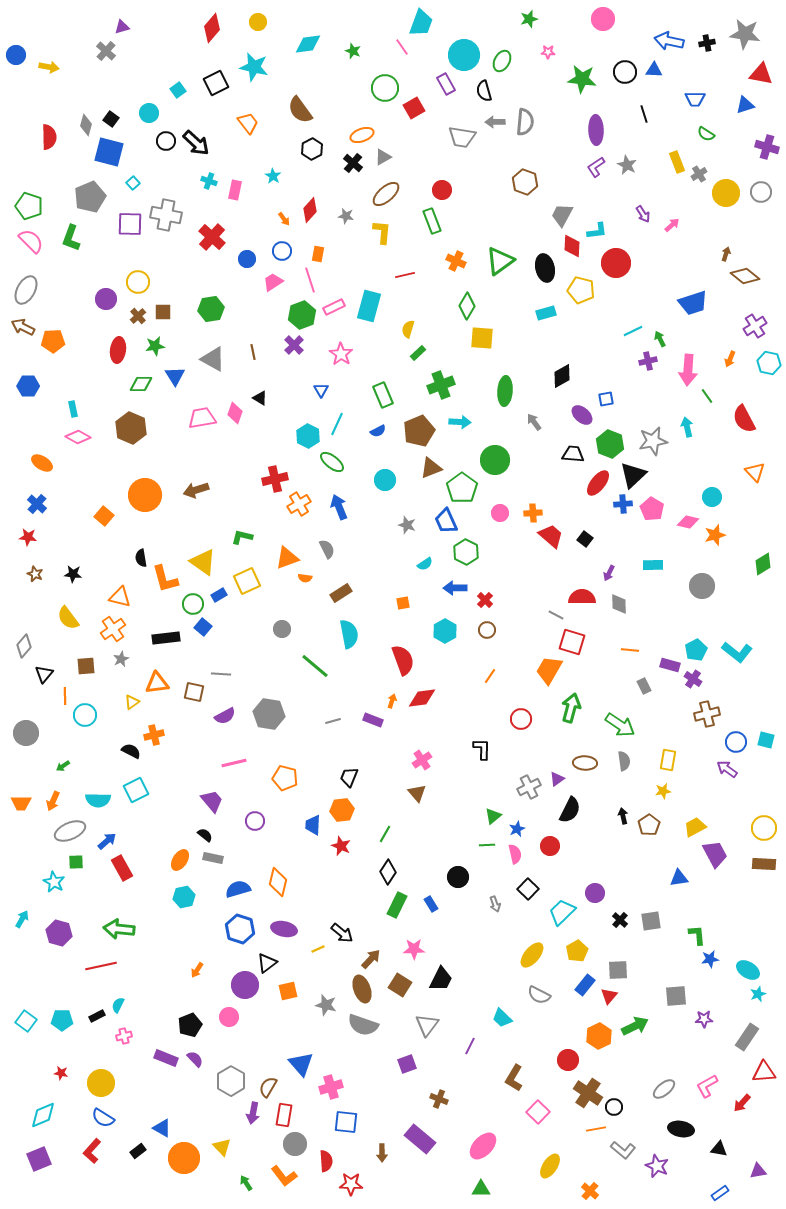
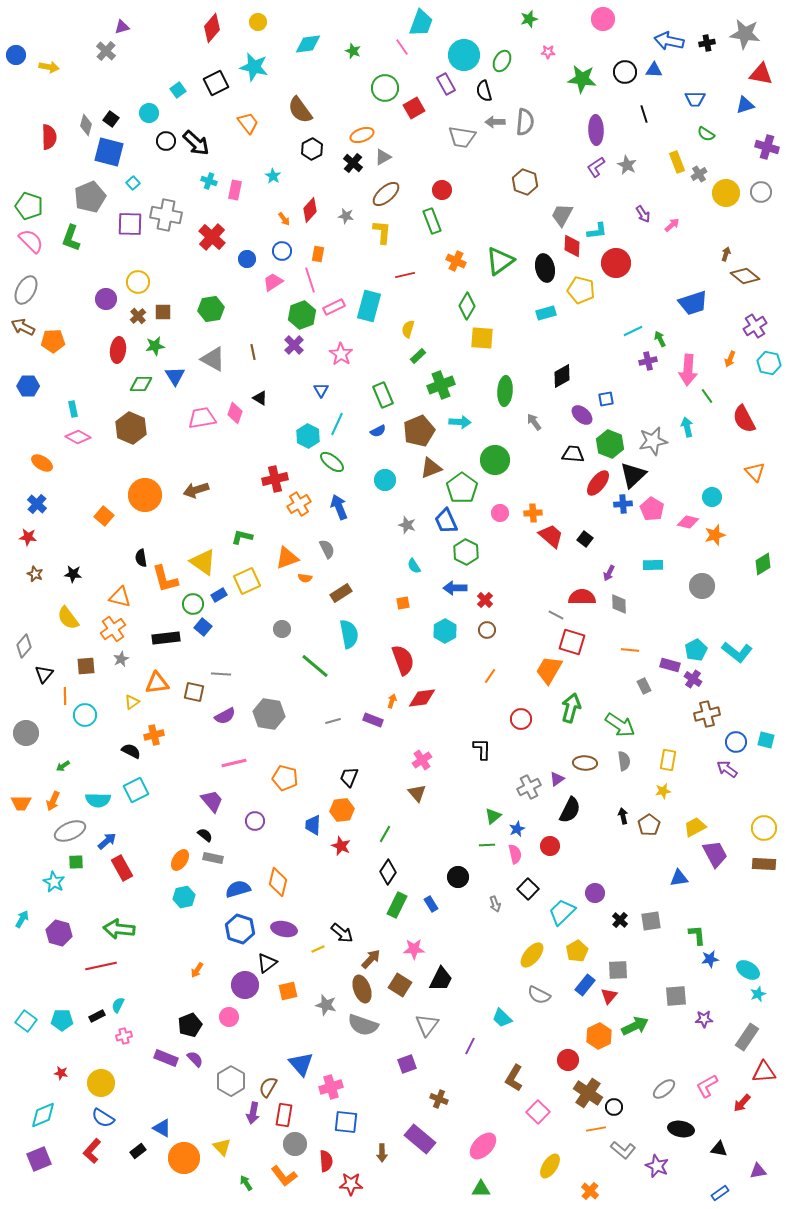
green rectangle at (418, 353): moved 3 px down
cyan semicircle at (425, 564): moved 11 px left, 2 px down; rotated 91 degrees clockwise
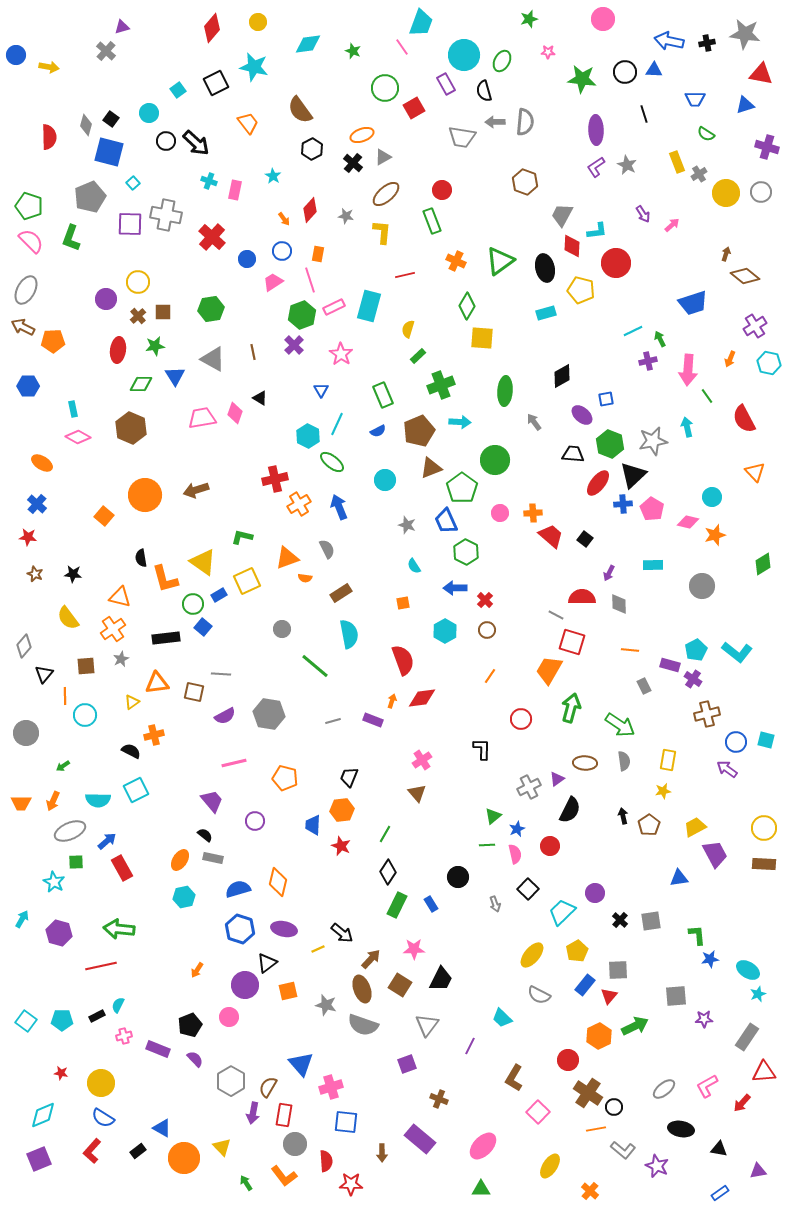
purple rectangle at (166, 1058): moved 8 px left, 9 px up
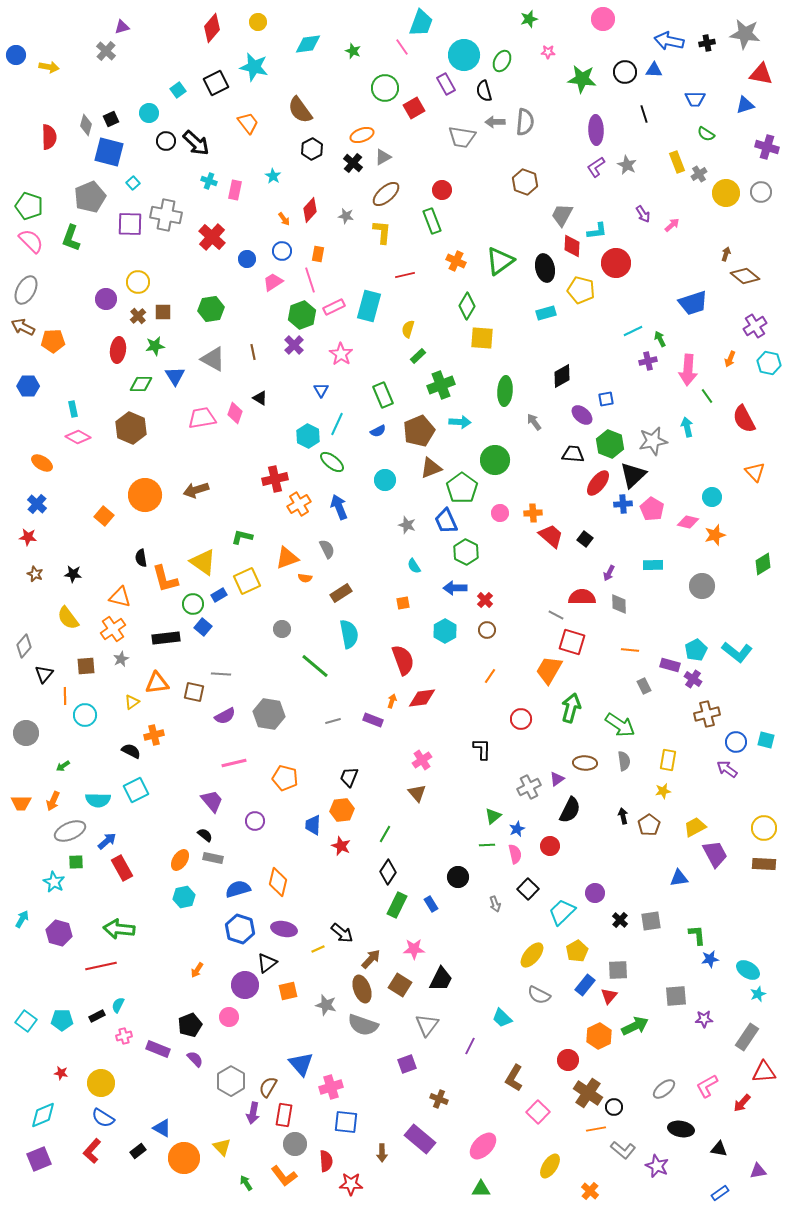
black square at (111, 119): rotated 28 degrees clockwise
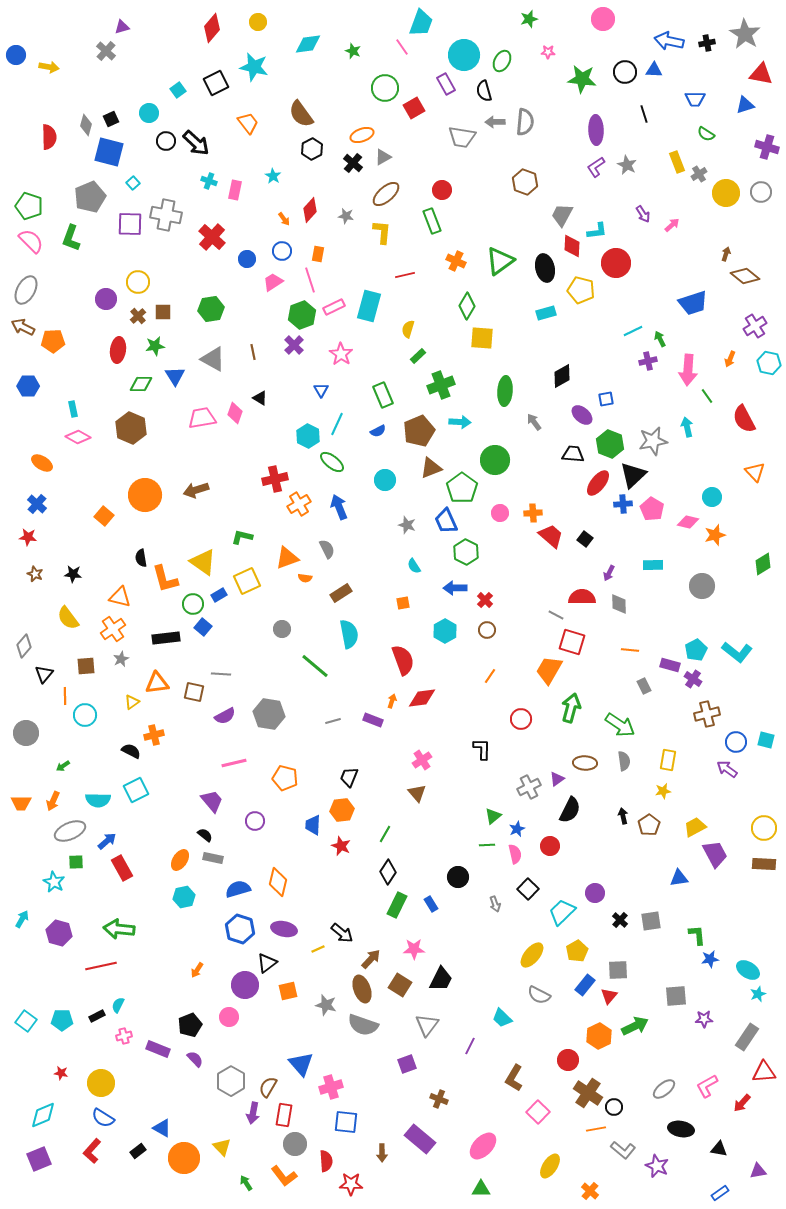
gray star at (745, 34): rotated 24 degrees clockwise
brown semicircle at (300, 110): moved 1 px right, 4 px down
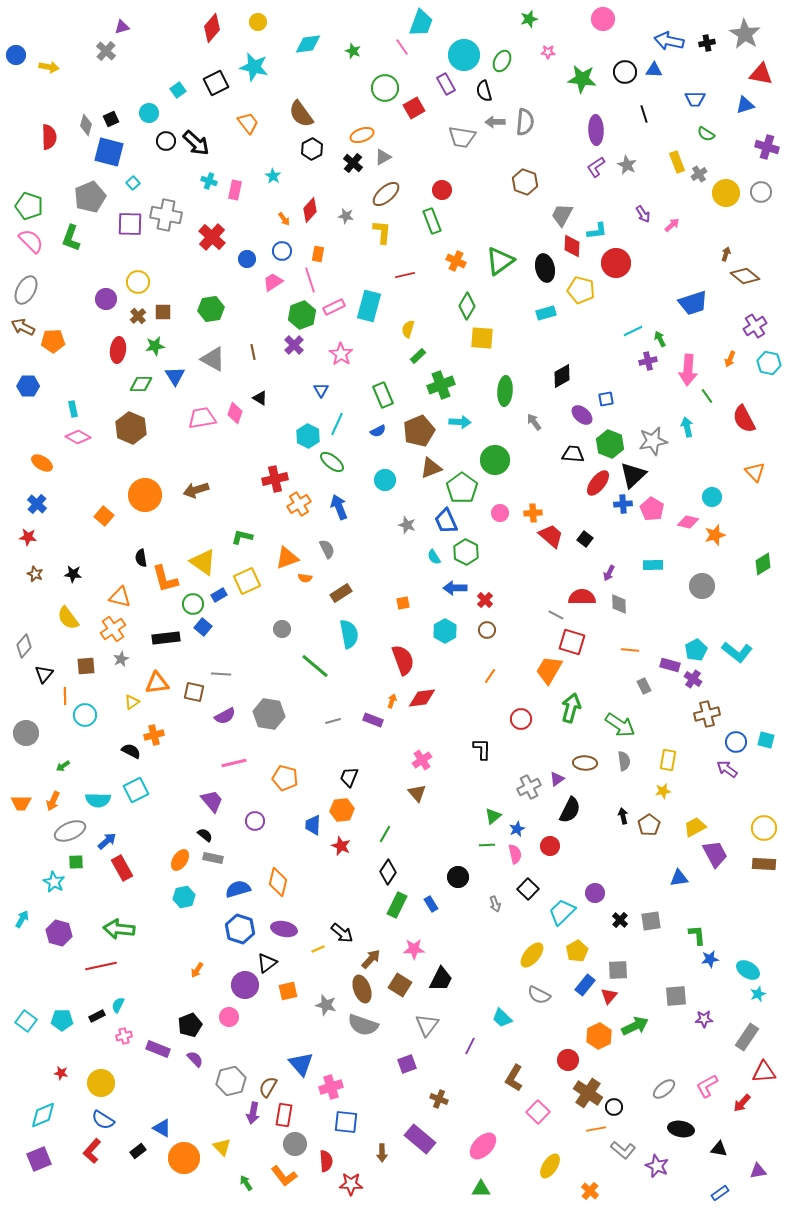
cyan semicircle at (414, 566): moved 20 px right, 9 px up
gray hexagon at (231, 1081): rotated 16 degrees clockwise
blue semicircle at (103, 1118): moved 2 px down
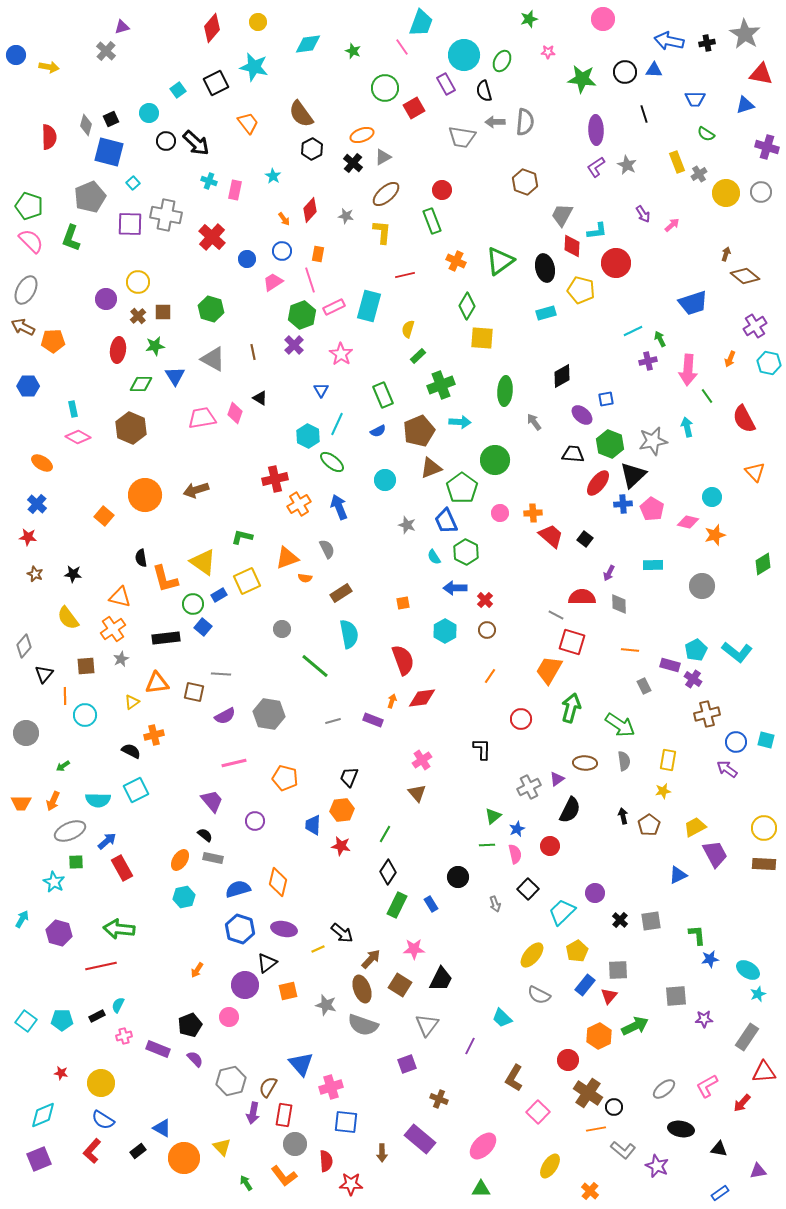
green hexagon at (211, 309): rotated 25 degrees clockwise
red star at (341, 846): rotated 12 degrees counterclockwise
blue triangle at (679, 878): moved 1 px left, 3 px up; rotated 18 degrees counterclockwise
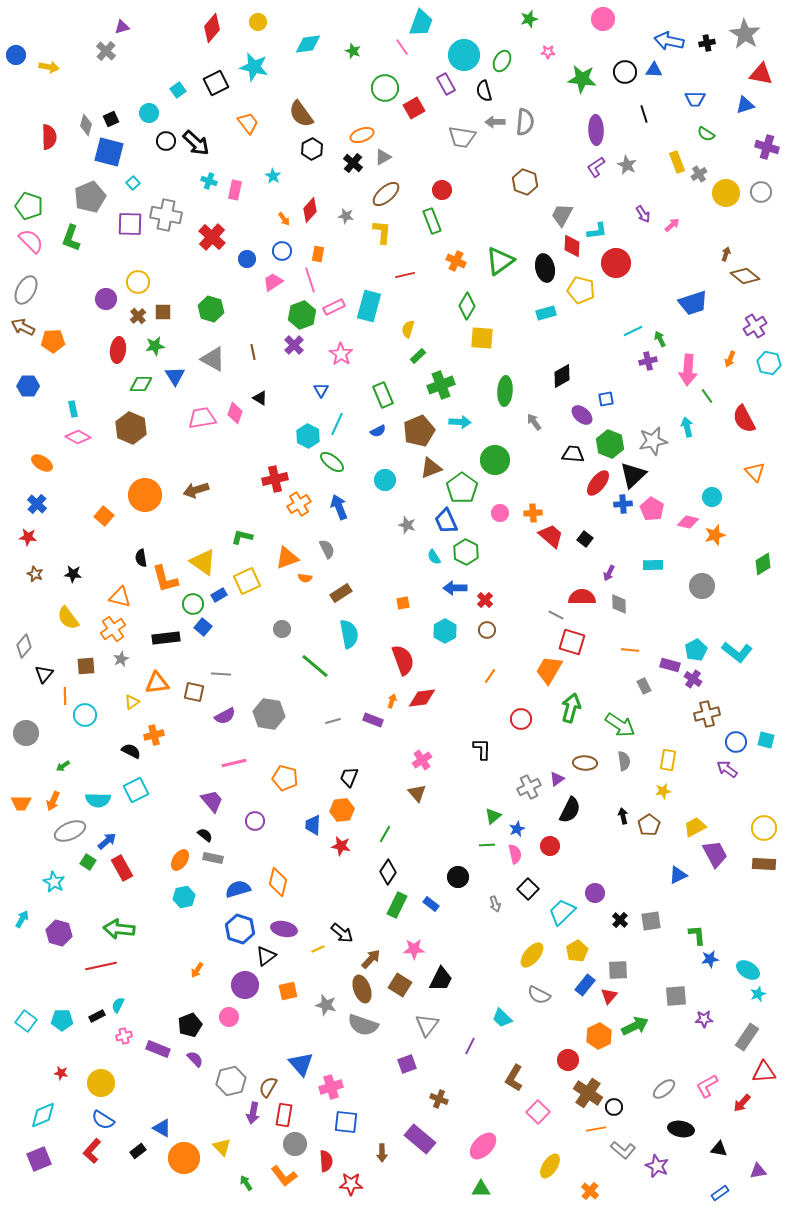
green square at (76, 862): moved 12 px right; rotated 35 degrees clockwise
blue rectangle at (431, 904): rotated 21 degrees counterclockwise
black triangle at (267, 963): moved 1 px left, 7 px up
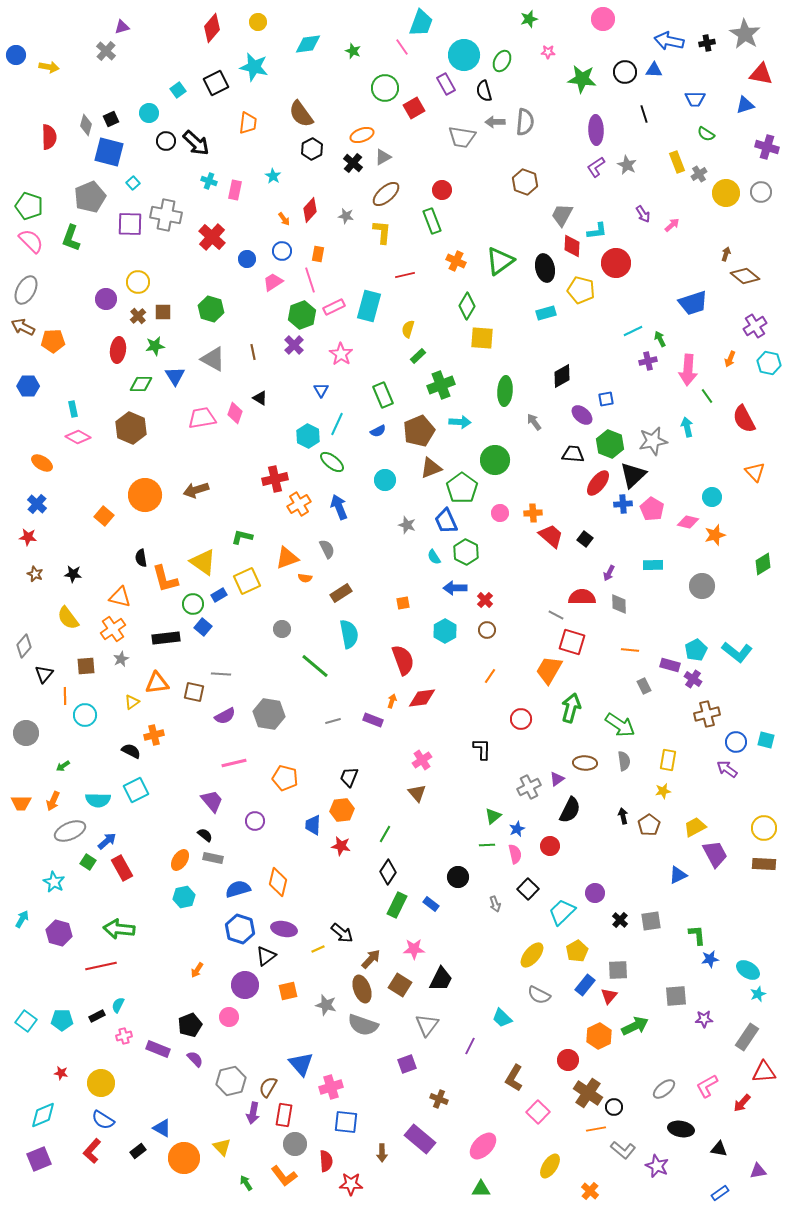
orange trapezoid at (248, 123): rotated 45 degrees clockwise
